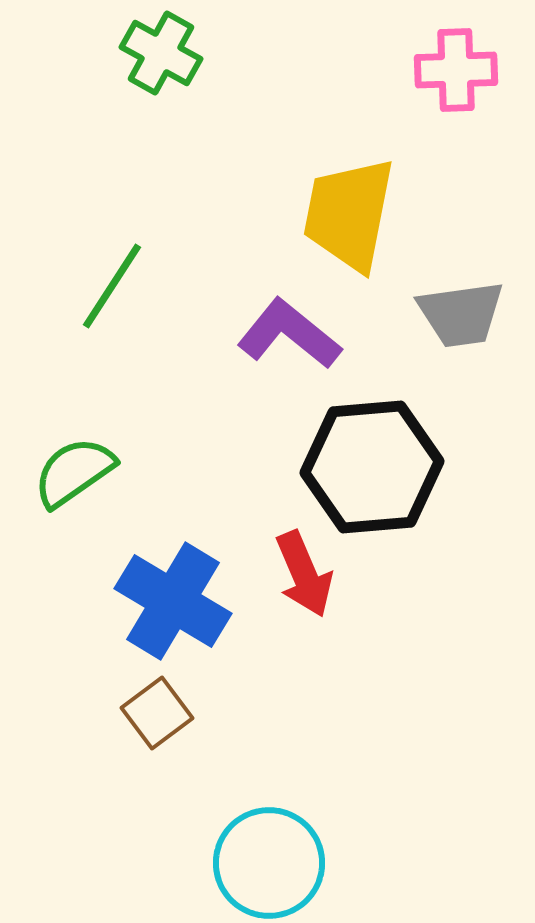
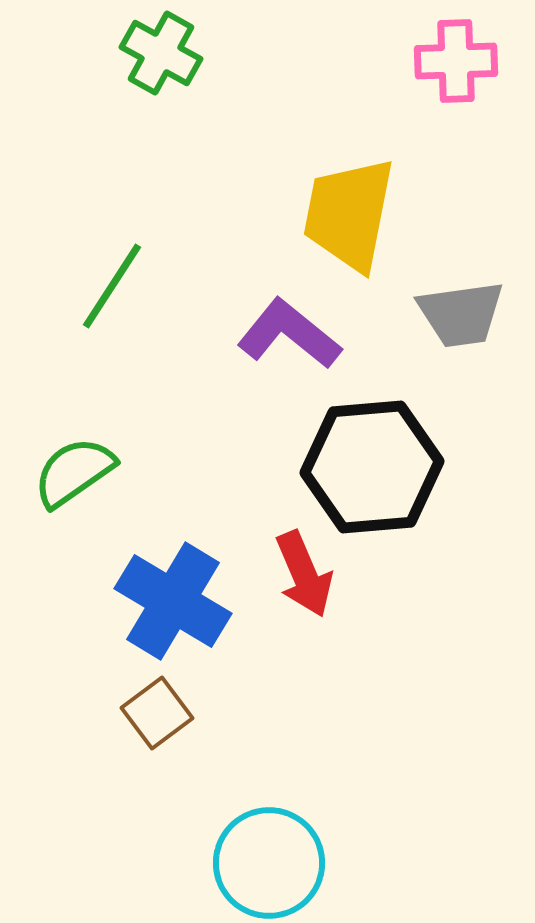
pink cross: moved 9 px up
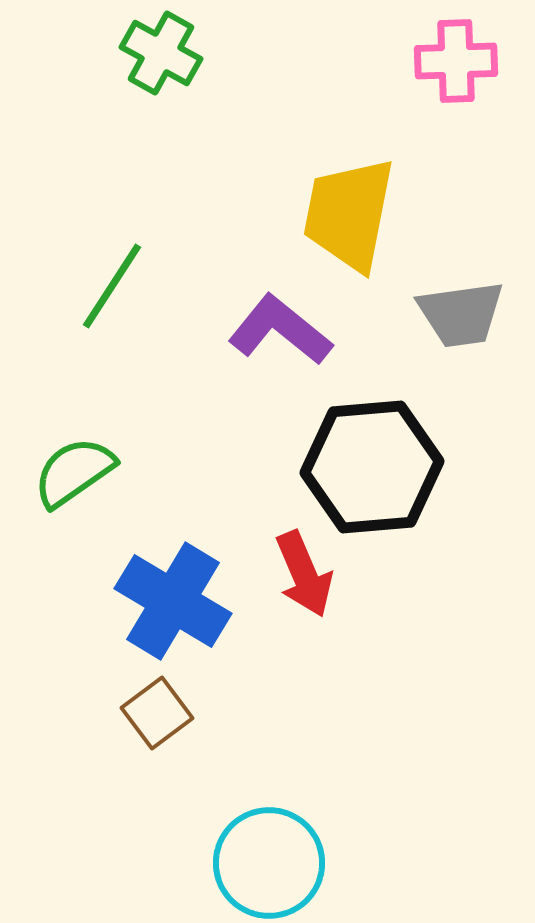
purple L-shape: moved 9 px left, 4 px up
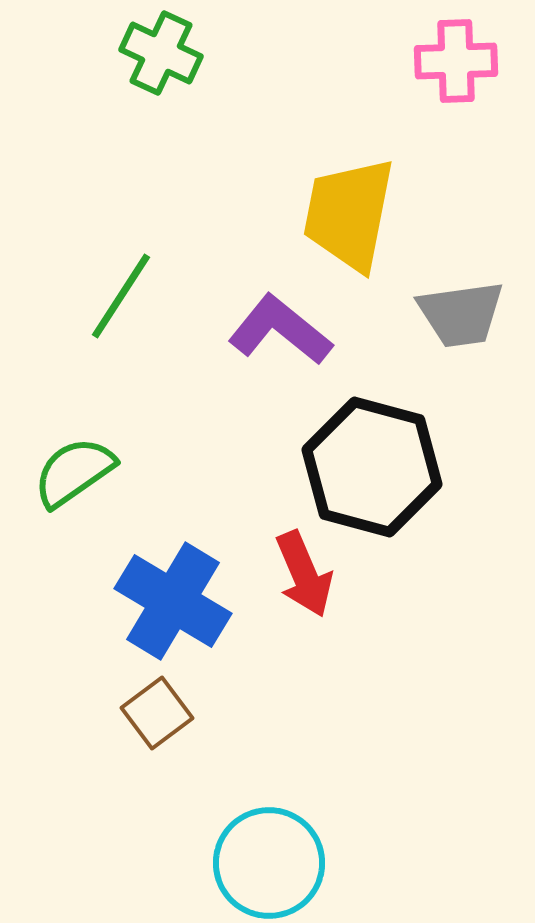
green cross: rotated 4 degrees counterclockwise
green line: moved 9 px right, 10 px down
black hexagon: rotated 20 degrees clockwise
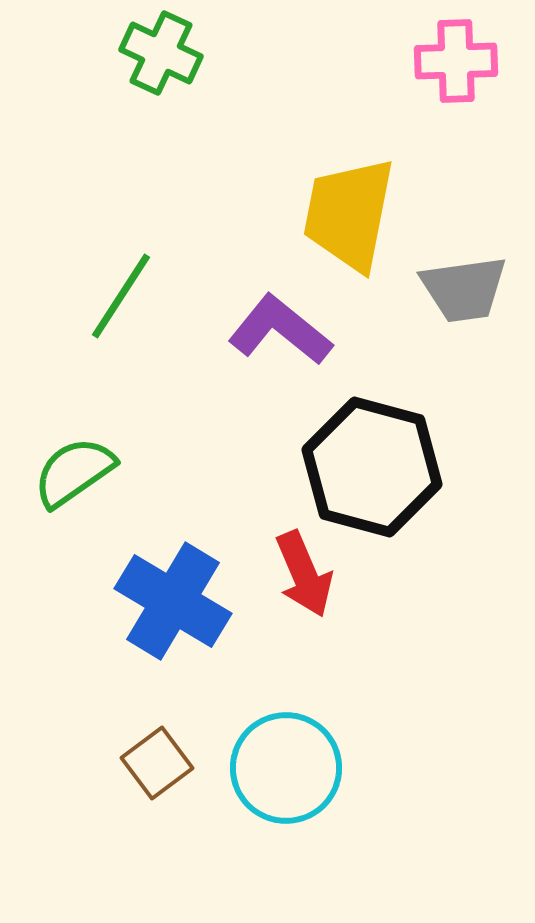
gray trapezoid: moved 3 px right, 25 px up
brown square: moved 50 px down
cyan circle: moved 17 px right, 95 px up
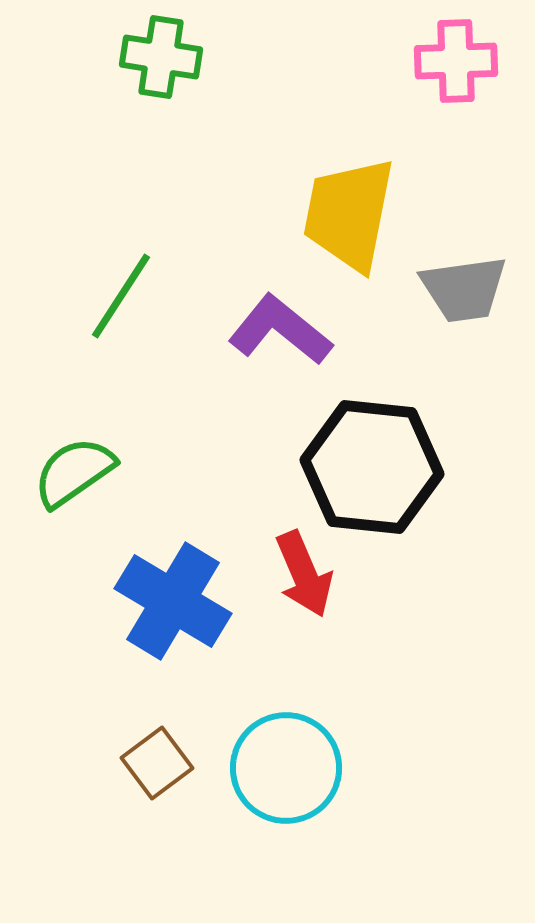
green cross: moved 4 px down; rotated 16 degrees counterclockwise
black hexagon: rotated 9 degrees counterclockwise
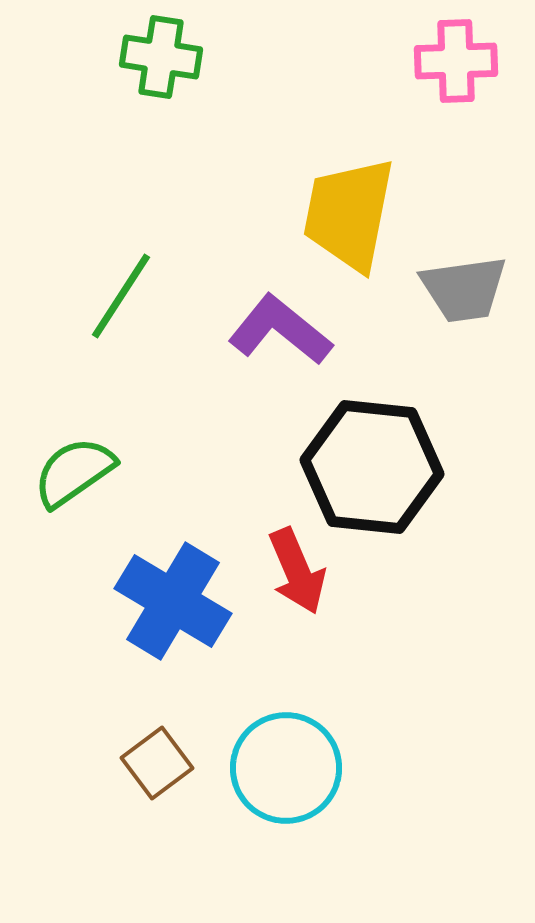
red arrow: moved 7 px left, 3 px up
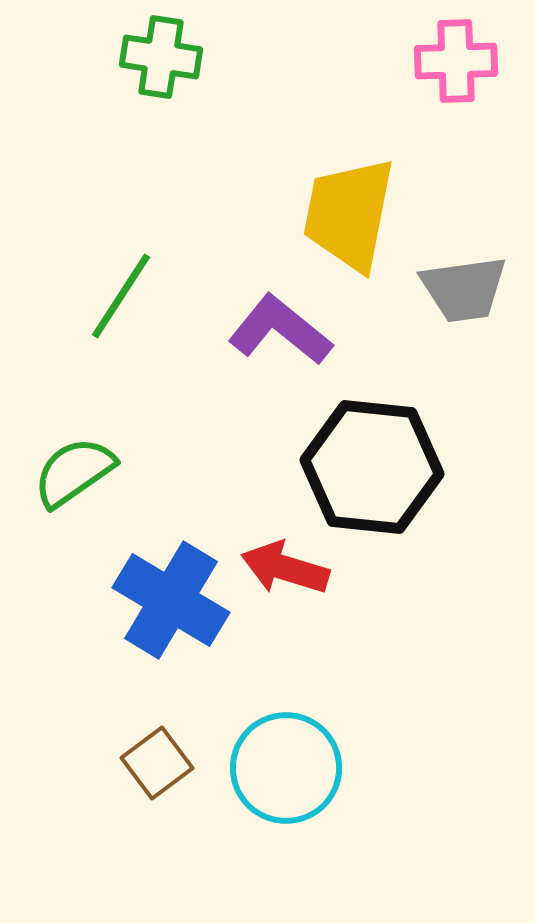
red arrow: moved 12 px left, 3 px up; rotated 130 degrees clockwise
blue cross: moved 2 px left, 1 px up
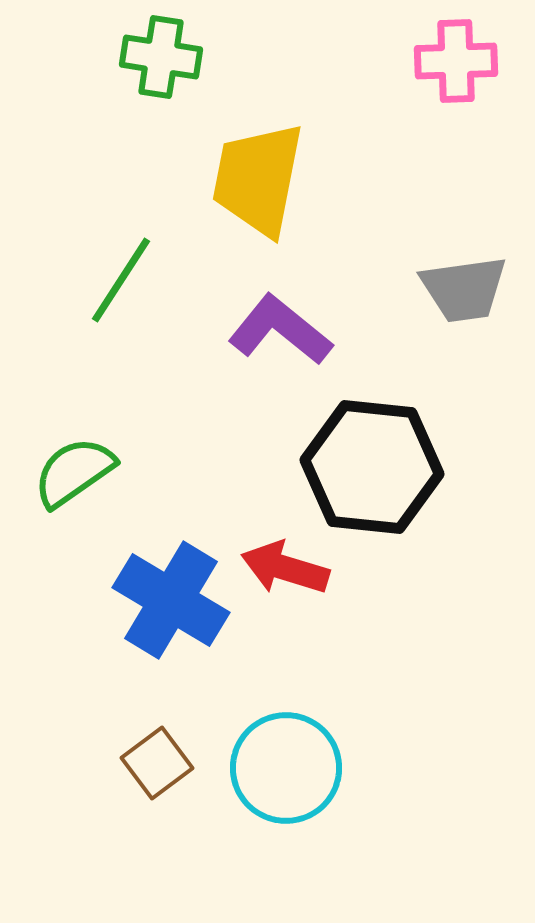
yellow trapezoid: moved 91 px left, 35 px up
green line: moved 16 px up
